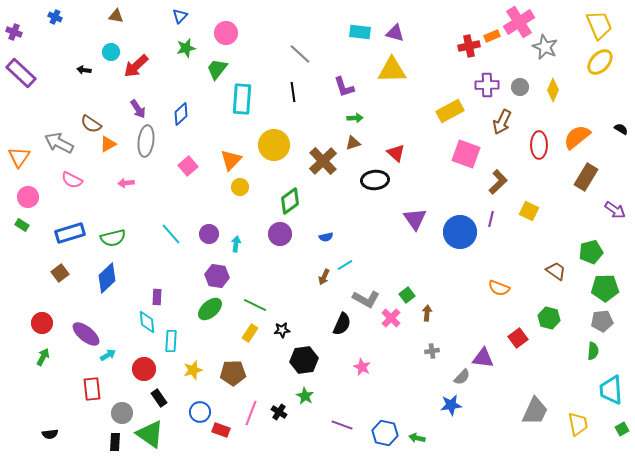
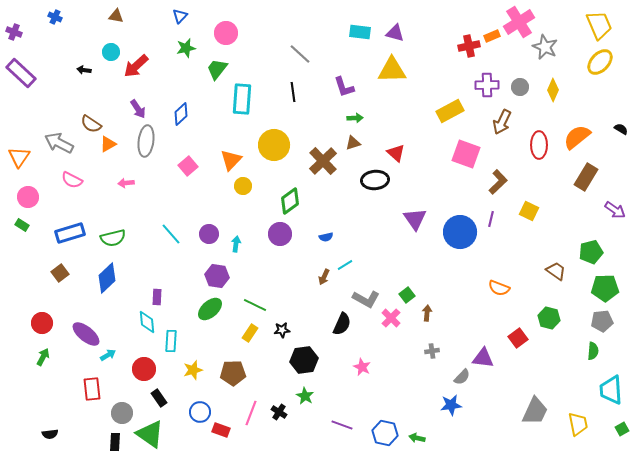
yellow circle at (240, 187): moved 3 px right, 1 px up
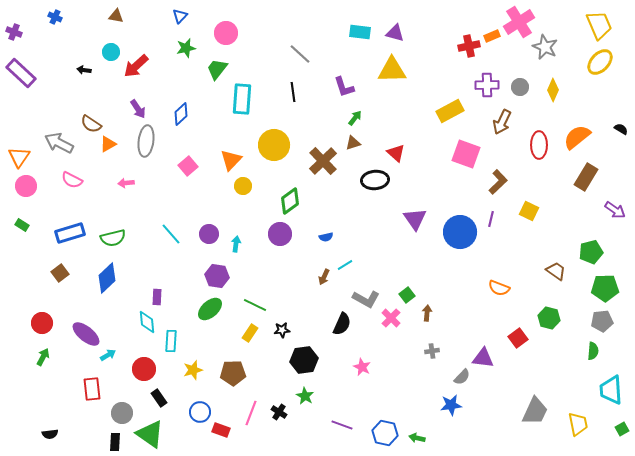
green arrow at (355, 118): rotated 49 degrees counterclockwise
pink circle at (28, 197): moved 2 px left, 11 px up
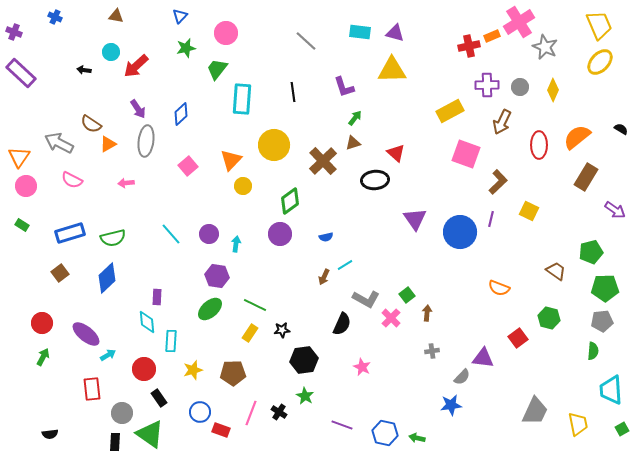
gray line at (300, 54): moved 6 px right, 13 px up
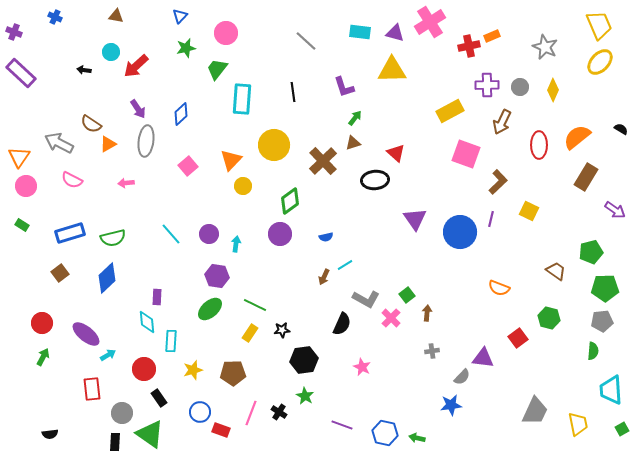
pink cross at (519, 22): moved 89 px left
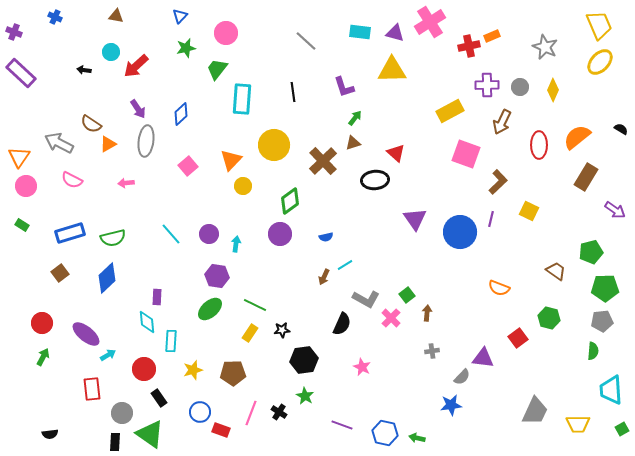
yellow trapezoid at (578, 424): rotated 100 degrees clockwise
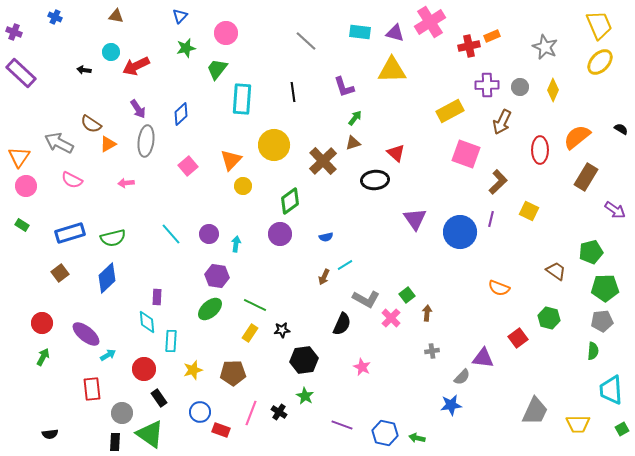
red arrow at (136, 66): rotated 16 degrees clockwise
red ellipse at (539, 145): moved 1 px right, 5 px down
